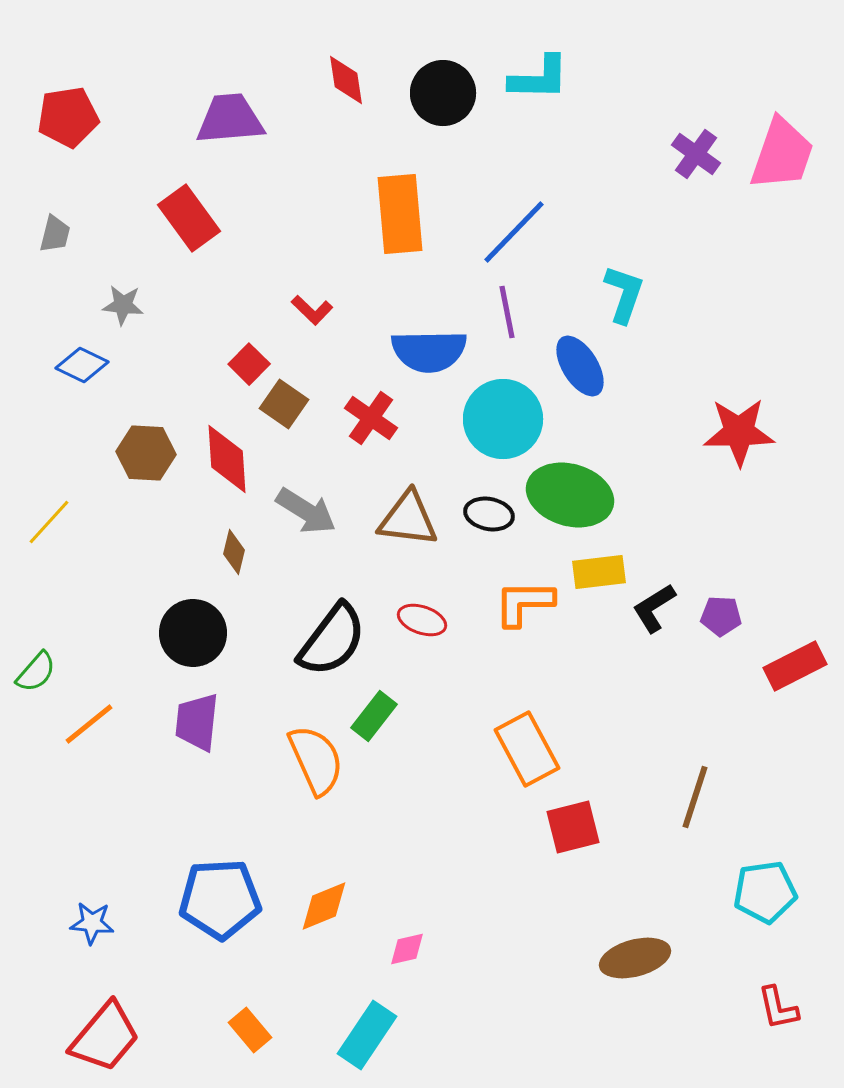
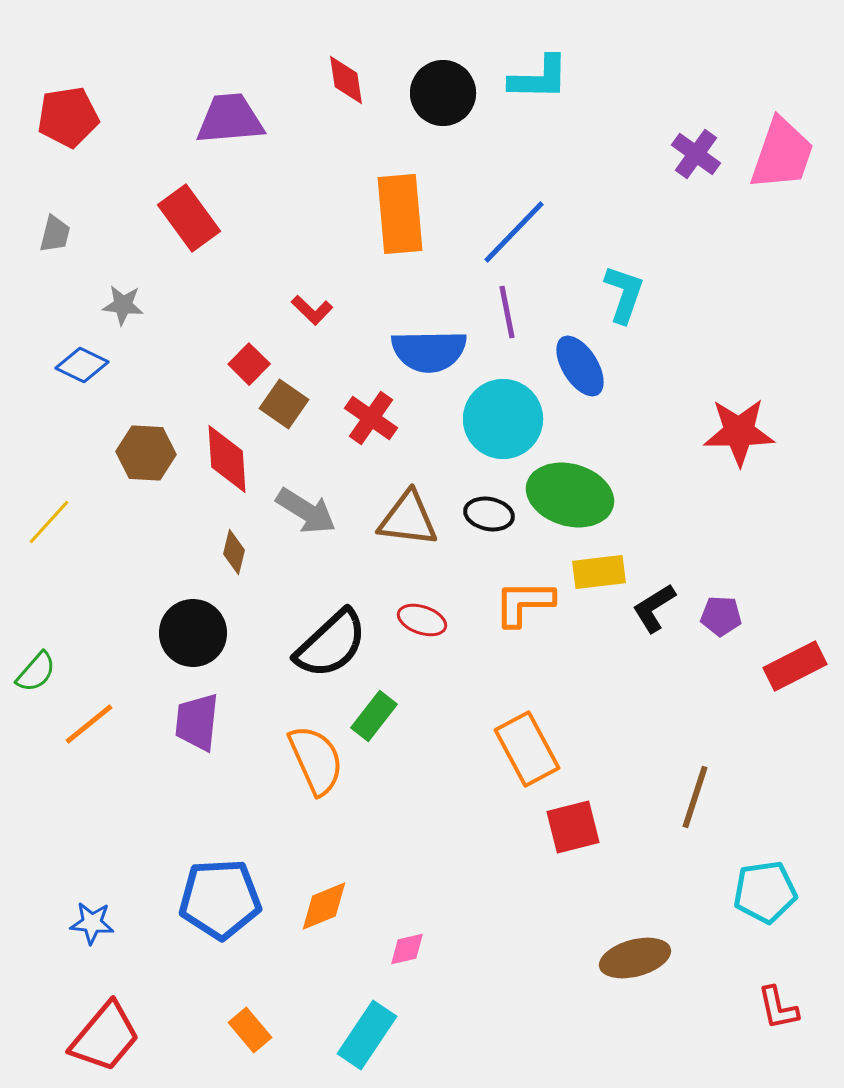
black semicircle at (332, 640): moved 1 px left, 4 px down; rotated 10 degrees clockwise
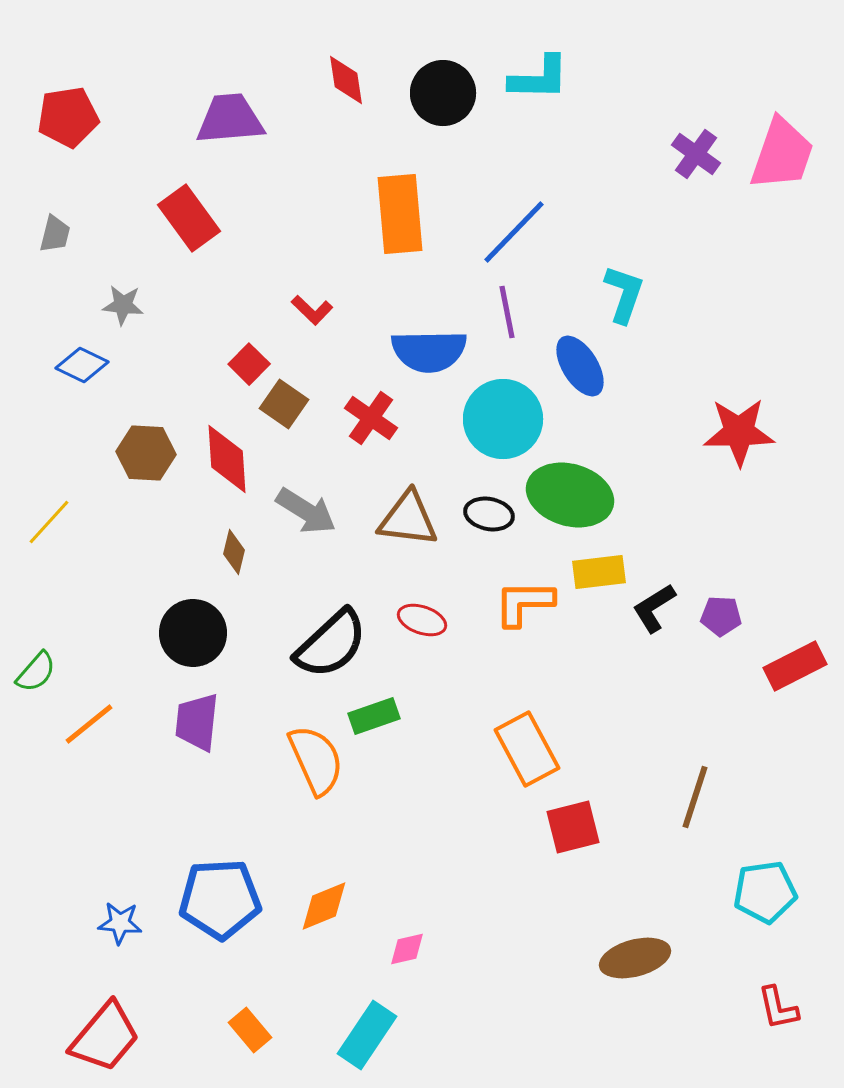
green rectangle at (374, 716): rotated 33 degrees clockwise
blue star at (92, 923): moved 28 px right
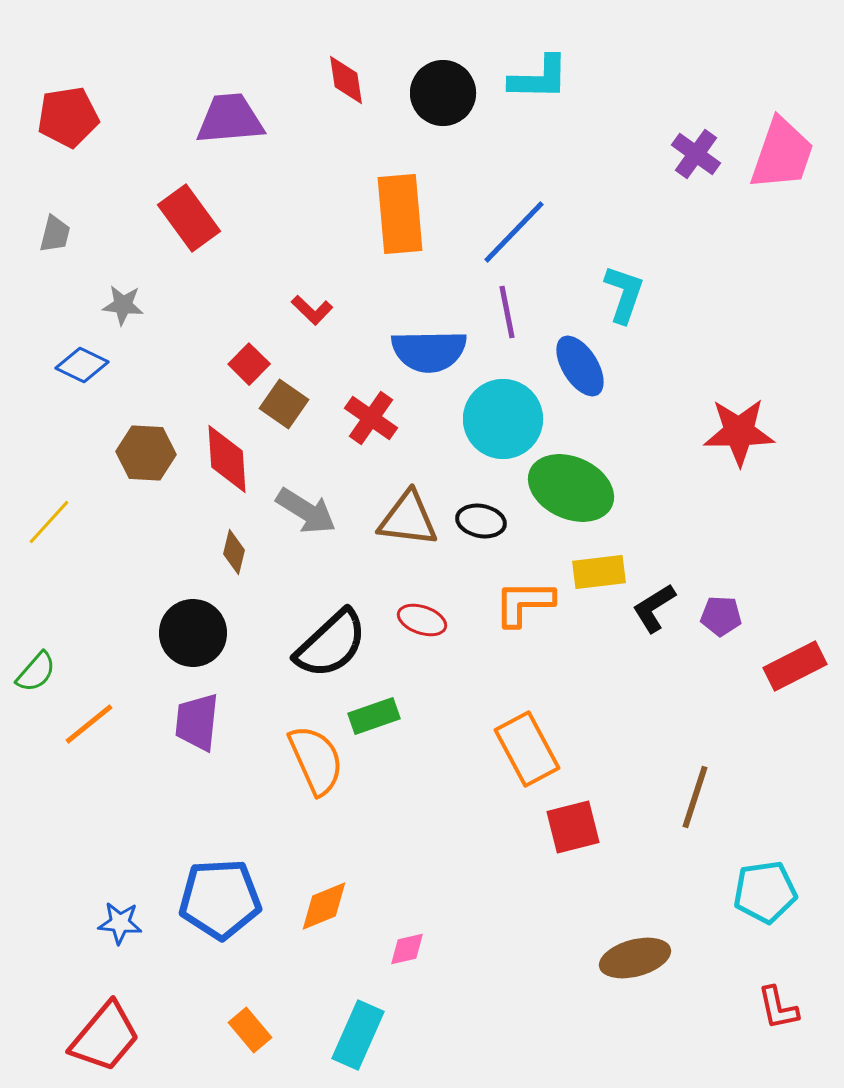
green ellipse at (570, 495): moved 1 px right, 7 px up; rotated 8 degrees clockwise
black ellipse at (489, 514): moved 8 px left, 7 px down
cyan rectangle at (367, 1035): moved 9 px left; rotated 10 degrees counterclockwise
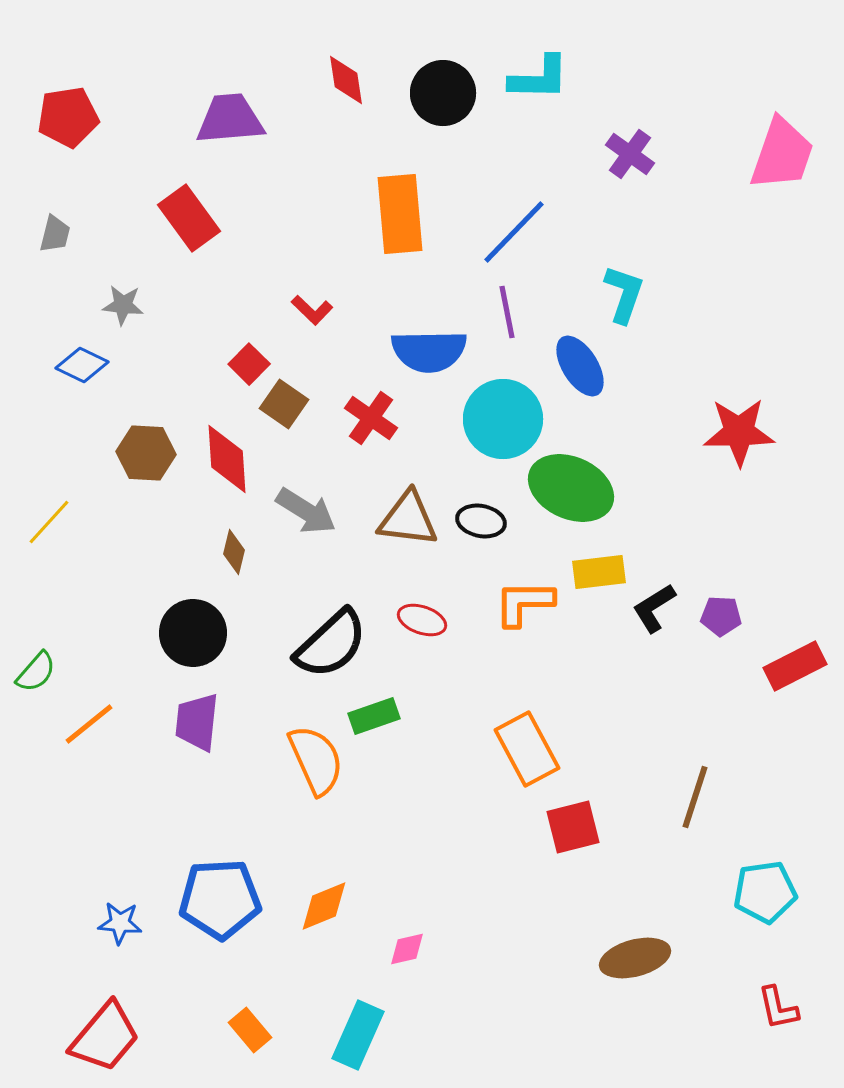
purple cross at (696, 154): moved 66 px left
